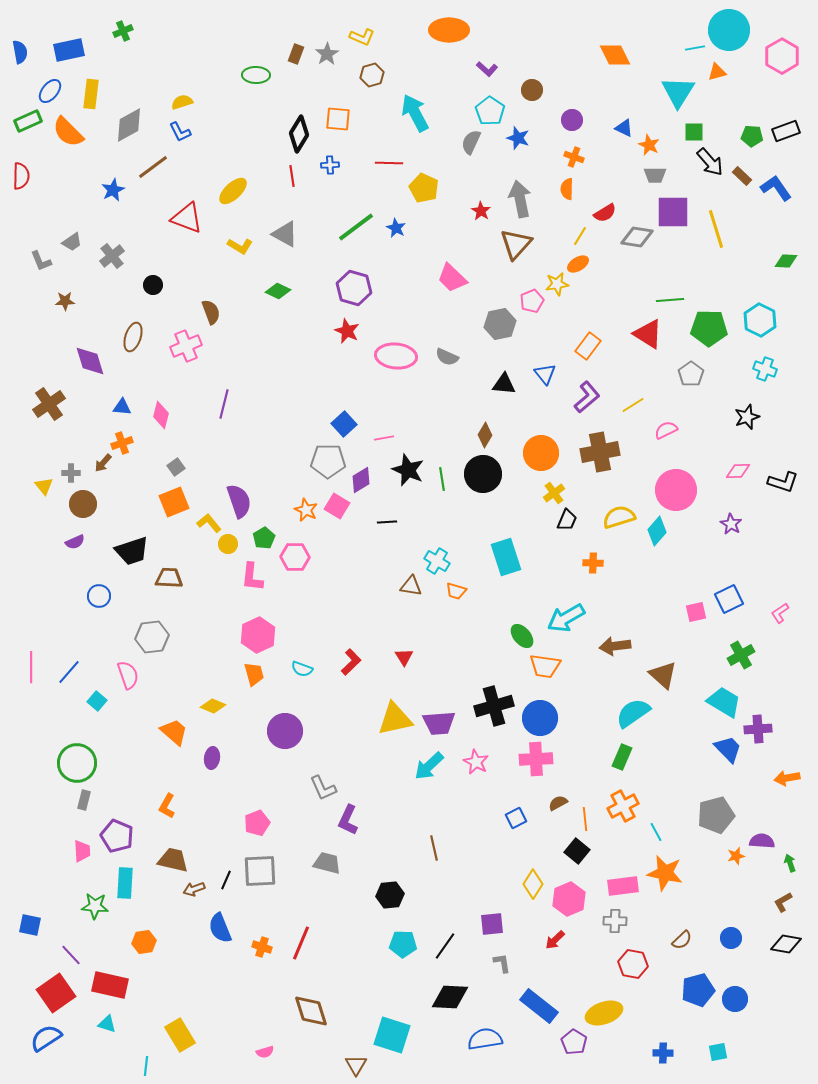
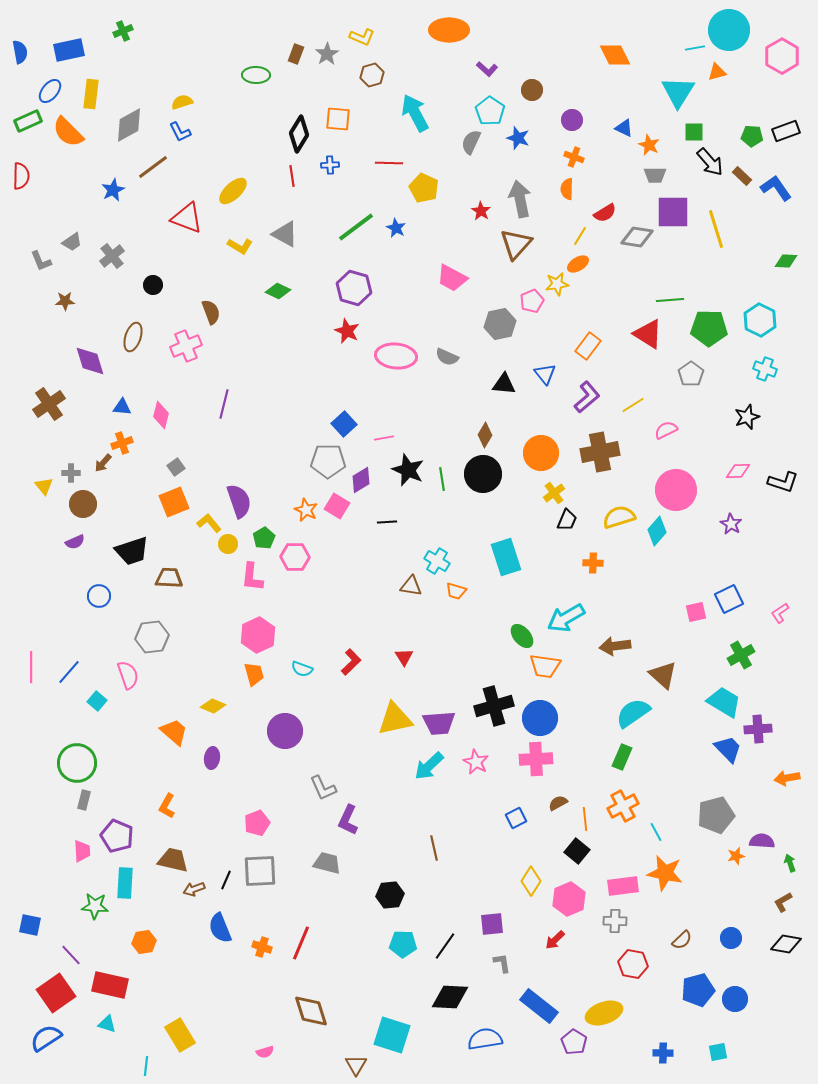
pink trapezoid at (452, 278): rotated 16 degrees counterclockwise
yellow diamond at (533, 884): moved 2 px left, 3 px up
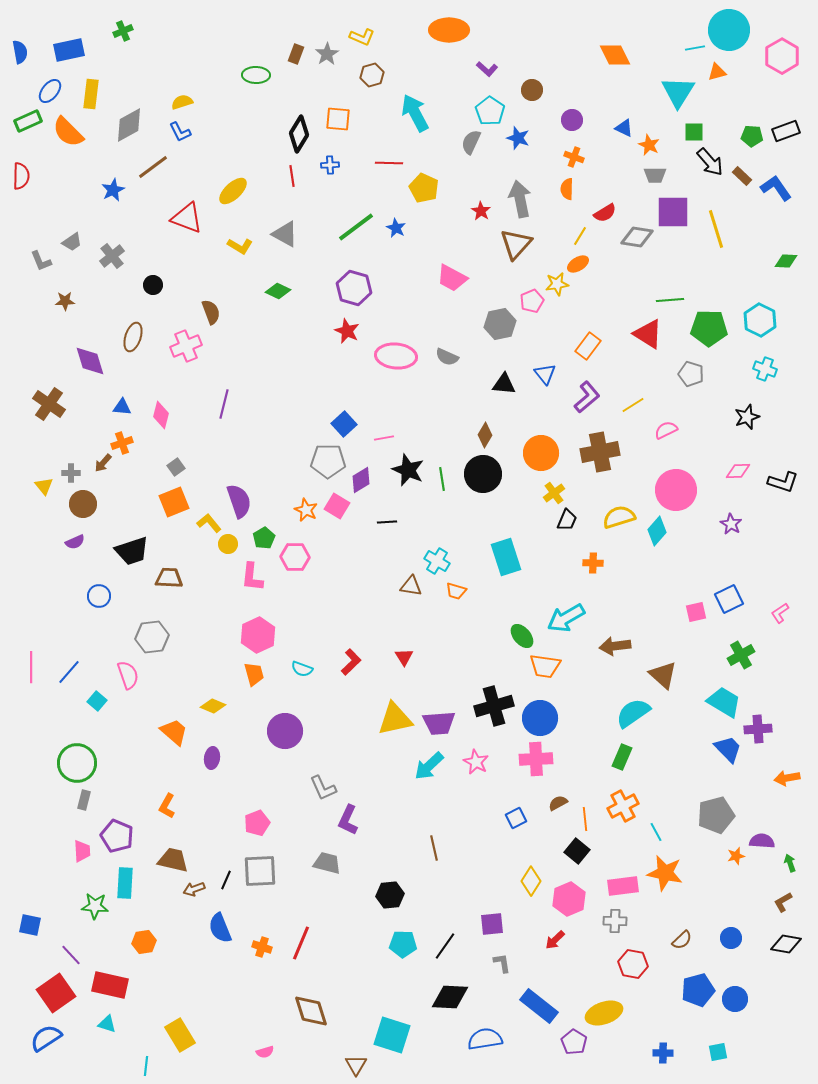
gray pentagon at (691, 374): rotated 20 degrees counterclockwise
brown cross at (49, 404): rotated 20 degrees counterclockwise
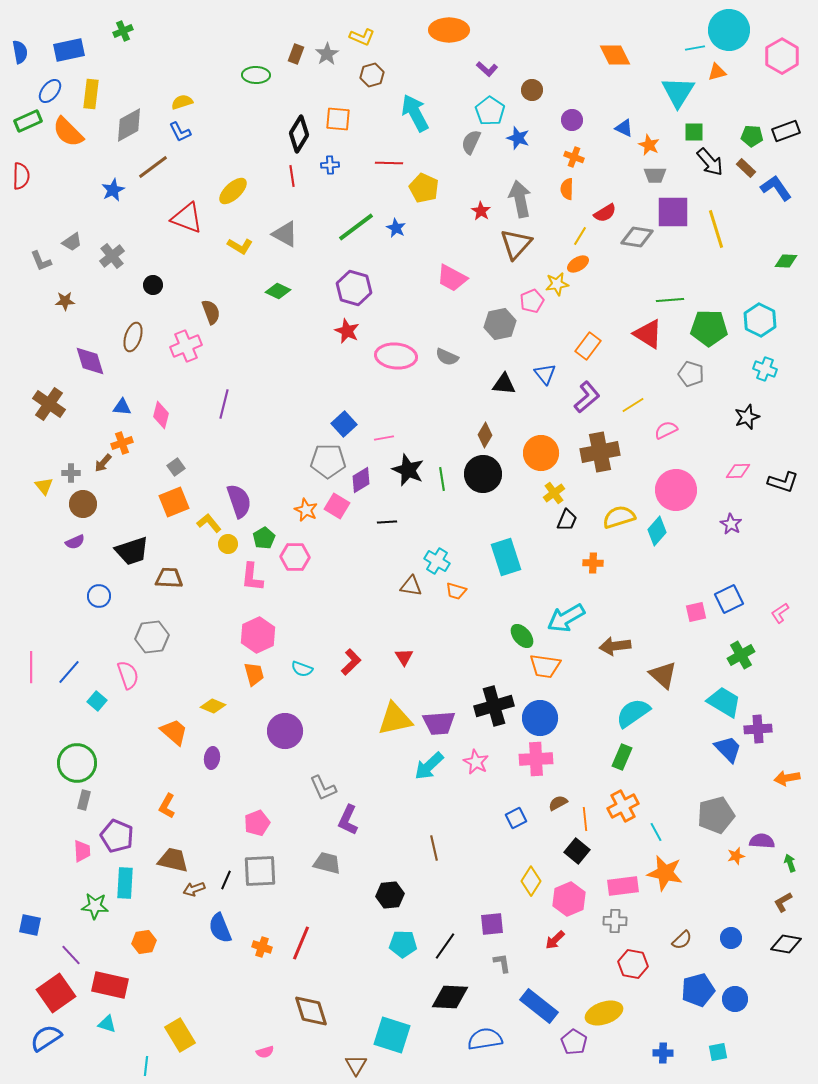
brown rectangle at (742, 176): moved 4 px right, 8 px up
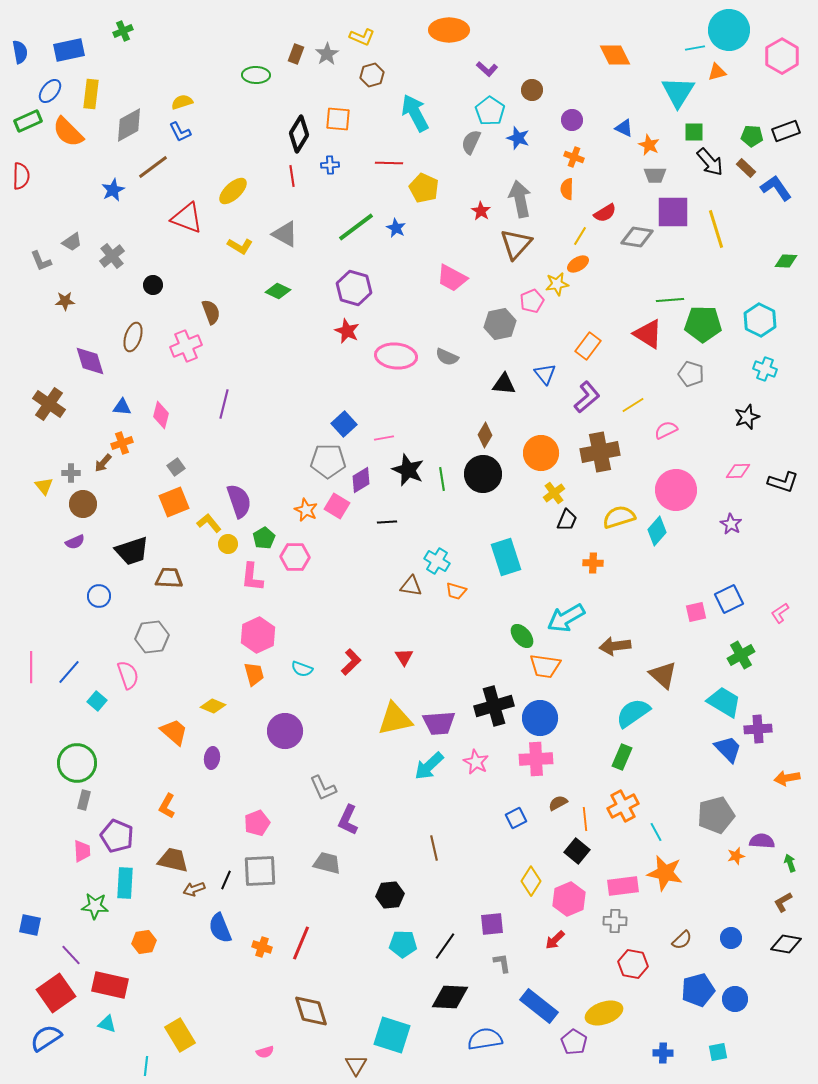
green pentagon at (709, 328): moved 6 px left, 4 px up
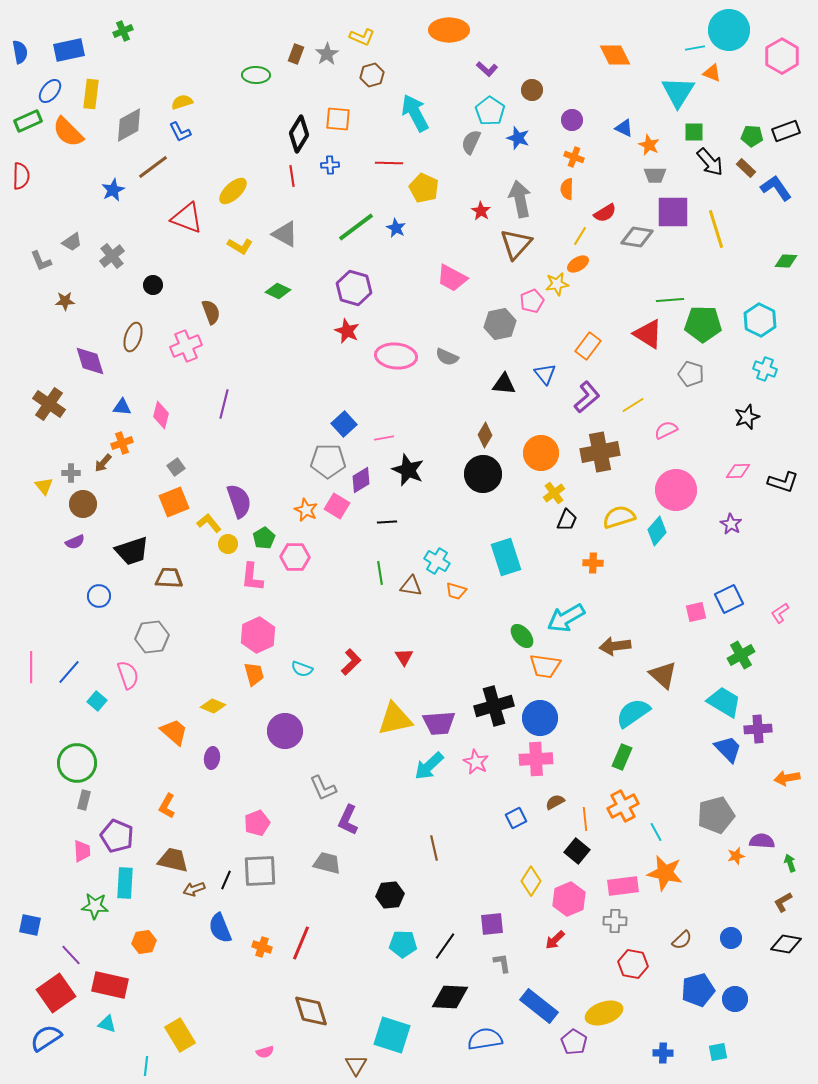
orange triangle at (717, 72): moved 5 px left, 1 px down; rotated 36 degrees clockwise
green line at (442, 479): moved 62 px left, 94 px down
brown semicircle at (558, 803): moved 3 px left, 1 px up
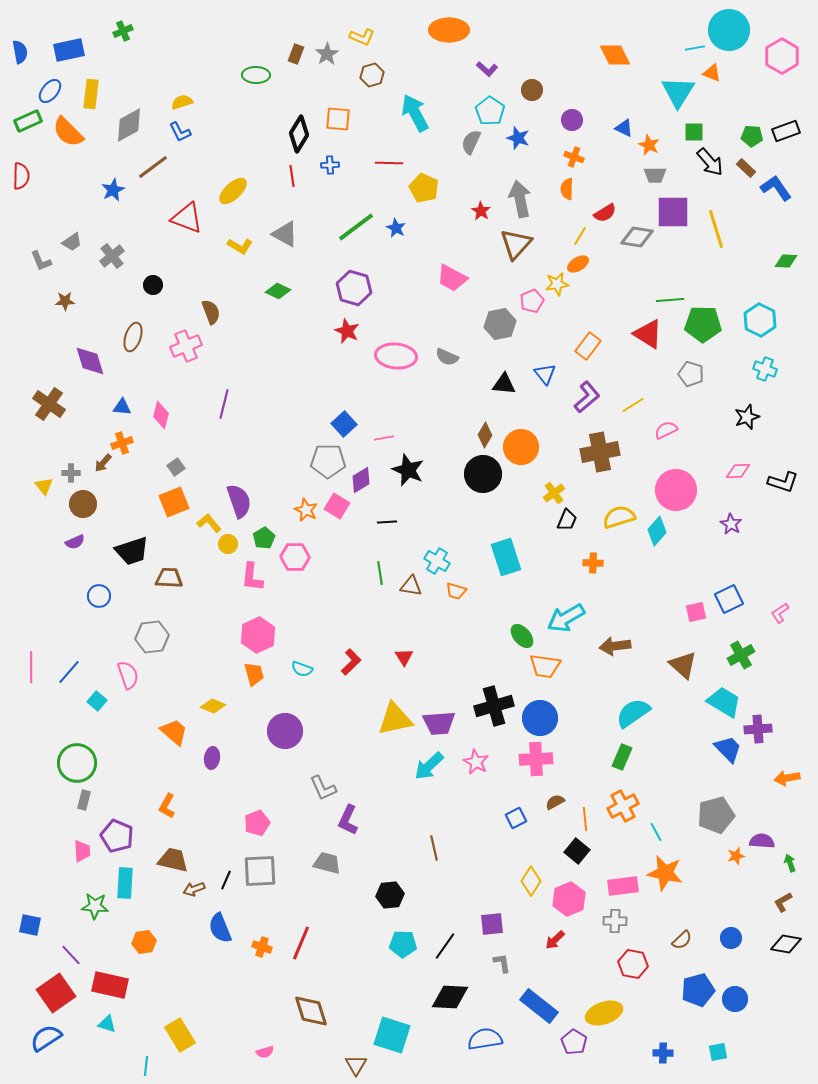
orange circle at (541, 453): moved 20 px left, 6 px up
brown triangle at (663, 675): moved 20 px right, 10 px up
